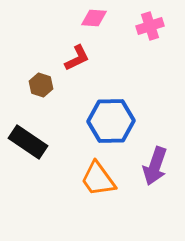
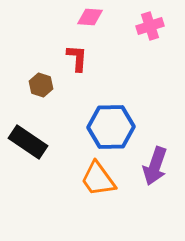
pink diamond: moved 4 px left, 1 px up
red L-shape: rotated 60 degrees counterclockwise
blue hexagon: moved 6 px down
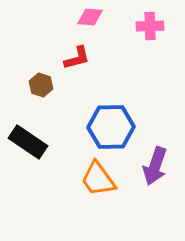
pink cross: rotated 16 degrees clockwise
red L-shape: rotated 72 degrees clockwise
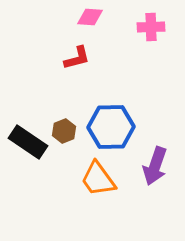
pink cross: moved 1 px right, 1 px down
brown hexagon: moved 23 px right, 46 px down; rotated 20 degrees clockwise
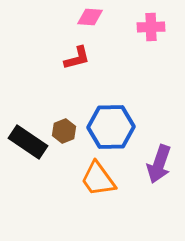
purple arrow: moved 4 px right, 2 px up
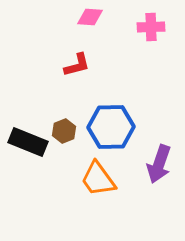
red L-shape: moved 7 px down
black rectangle: rotated 12 degrees counterclockwise
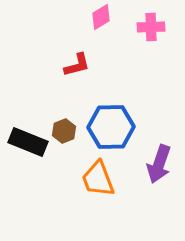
pink diamond: moved 11 px right; rotated 36 degrees counterclockwise
orange trapezoid: rotated 15 degrees clockwise
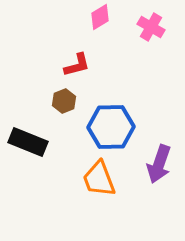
pink diamond: moved 1 px left
pink cross: rotated 32 degrees clockwise
brown hexagon: moved 30 px up
orange trapezoid: moved 1 px right
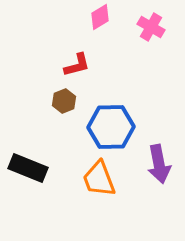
black rectangle: moved 26 px down
purple arrow: rotated 30 degrees counterclockwise
